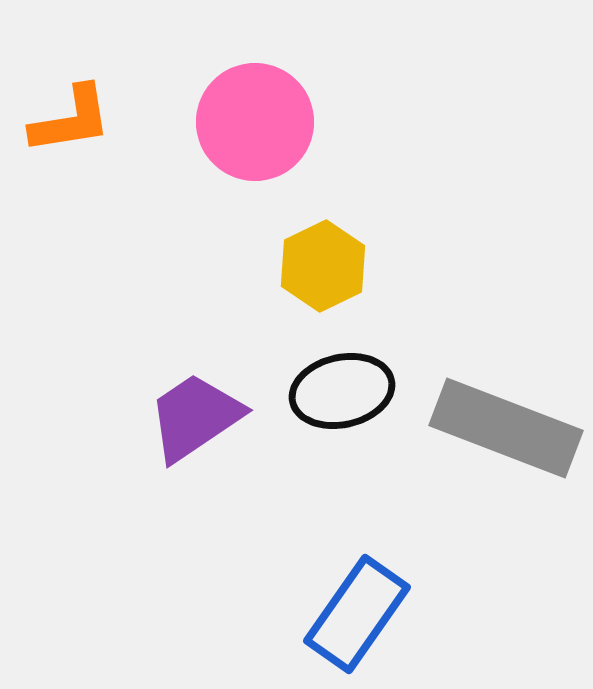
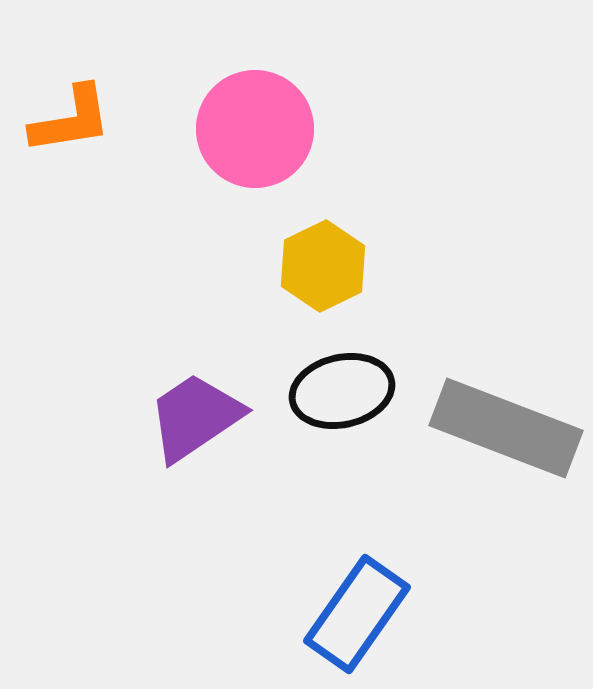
pink circle: moved 7 px down
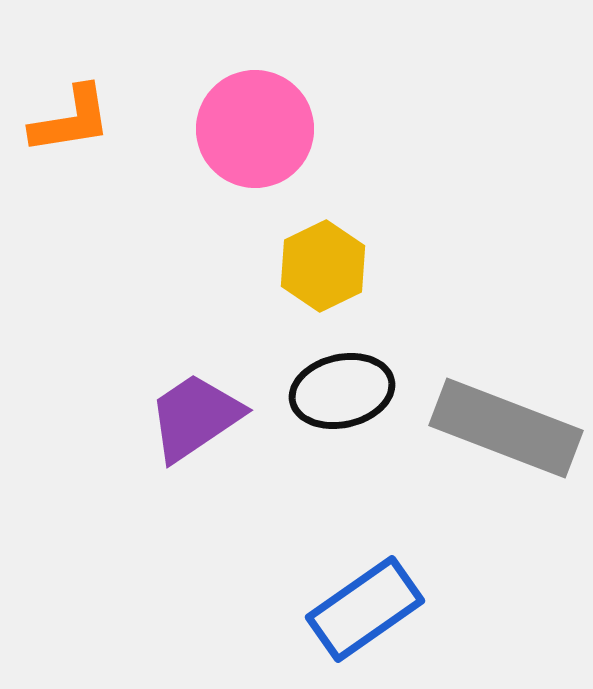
blue rectangle: moved 8 px right, 5 px up; rotated 20 degrees clockwise
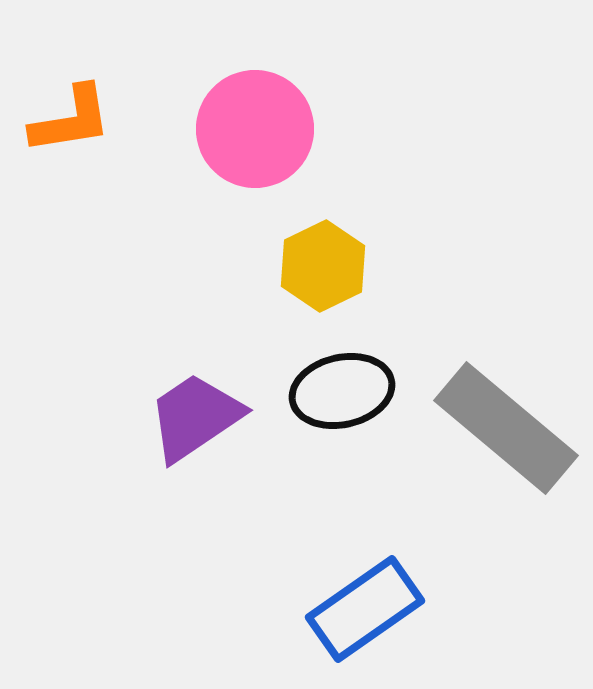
gray rectangle: rotated 19 degrees clockwise
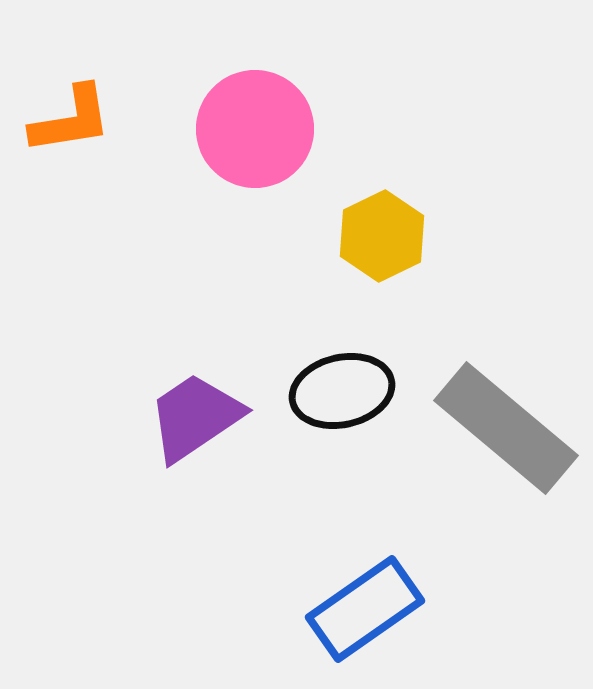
yellow hexagon: moved 59 px right, 30 px up
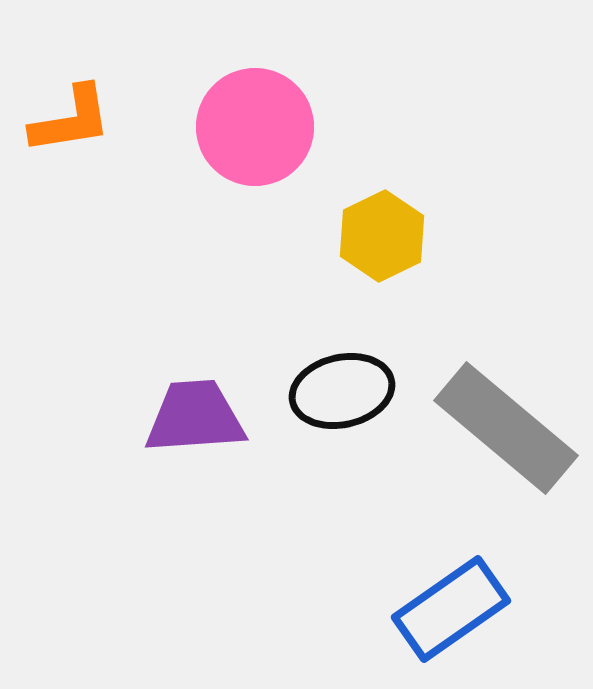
pink circle: moved 2 px up
purple trapezoid: rotated 30 degrees clockwise
blue rectangle: moved 86 px right
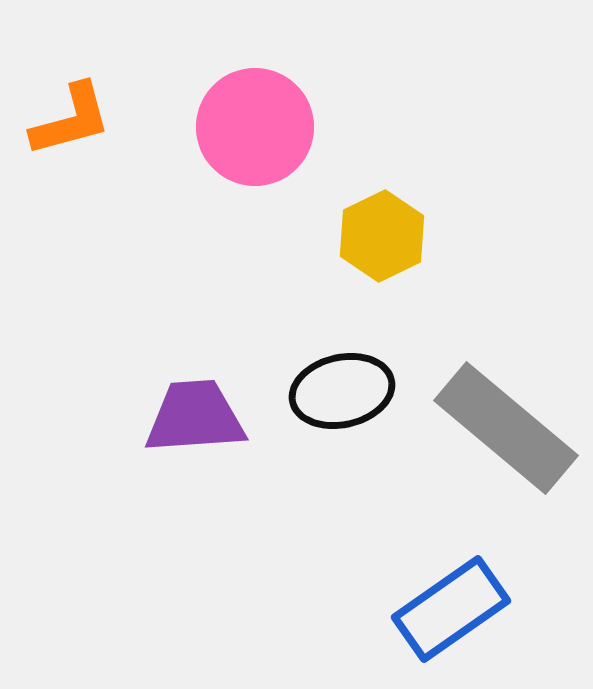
orange L-shape: rotated 6 degrees counterclockwise
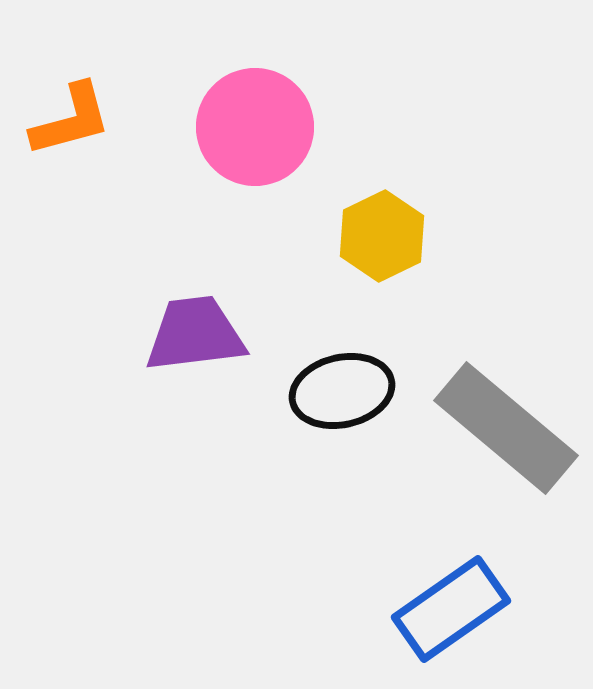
purple trapezoid: moved 83 px up; rotated 3 degrees counterclockwise
